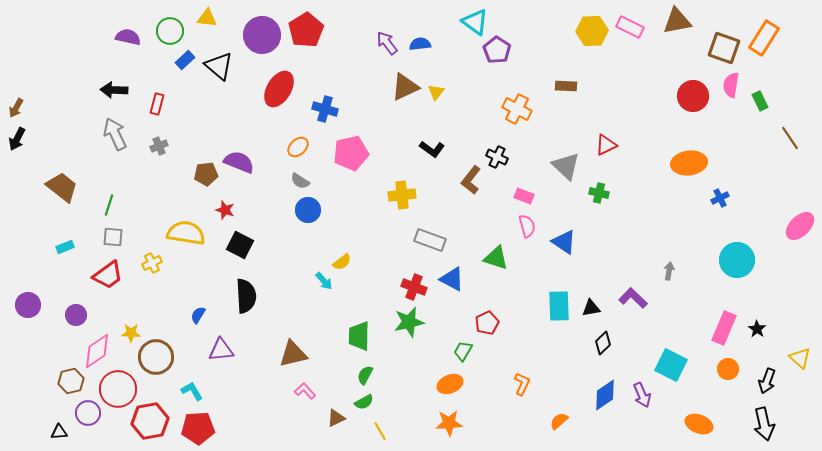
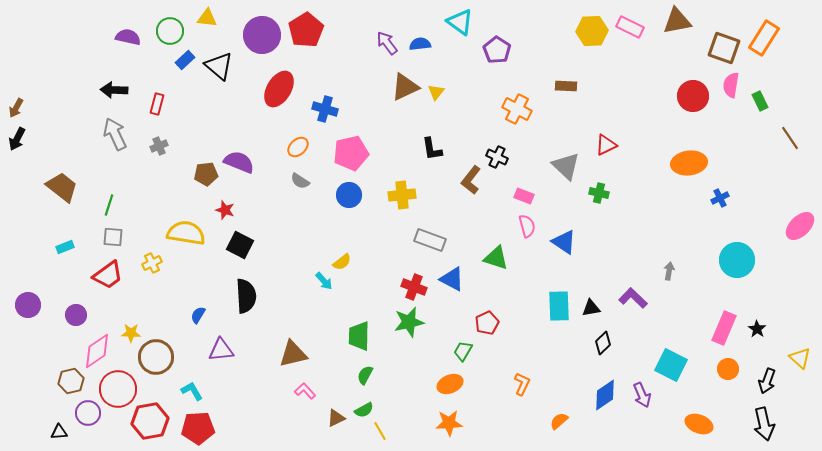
cyan triangle at (475, 22): moved 15 px left
black L-shape at (432, 149): rotated 45 degrees clockwise
blue circle at (308, 210): moved 41 px right, 15 px up
green semicircle at (364, 402): moved 8 px down
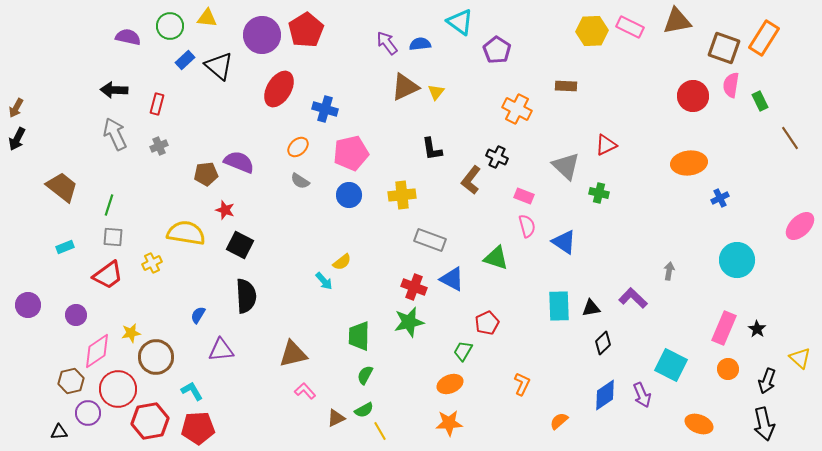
green circle at (170, 31): moved 5 px up
yellow star at (131, 333): rotated 12 degrees counterclockwise
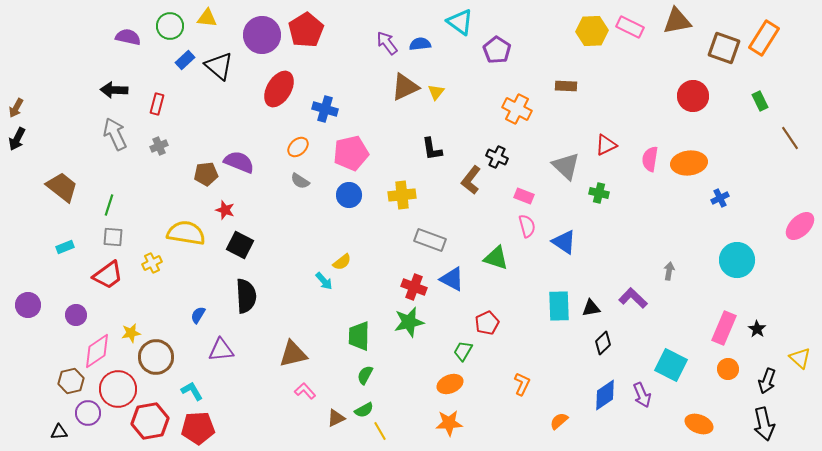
pink semicircle at (731, 85): moved 81 px left, 74 px down
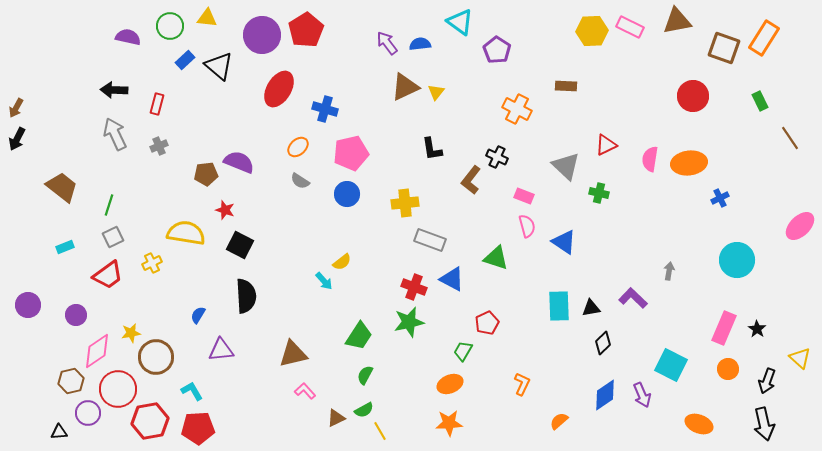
blue circle at (349, 195): moved 2 px left, 1 px up
yellow cross at (402, 195): moved 3 px right, 8 px down
gray square at (113, 237): rotated 30 degrees counterclockwise
green trapezoid at (359, 336): rotated 148 degrees counterclockwise
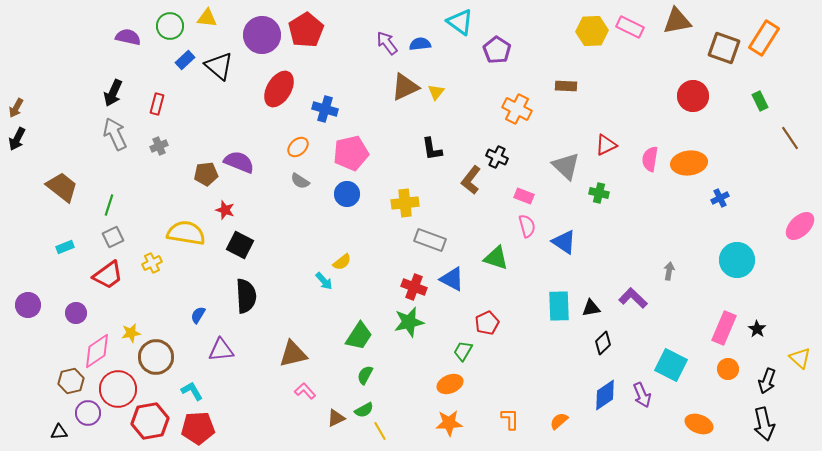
black arrow at (114, 90): moved 1 px left, 3 px down; rotated 68 degrees counterclockwise
purple circle at (76, 315): moved 2 px up
orange L-shape at (522, 384): moved 12 px left, 35 px down; rotated 25 degrees counterclockwise
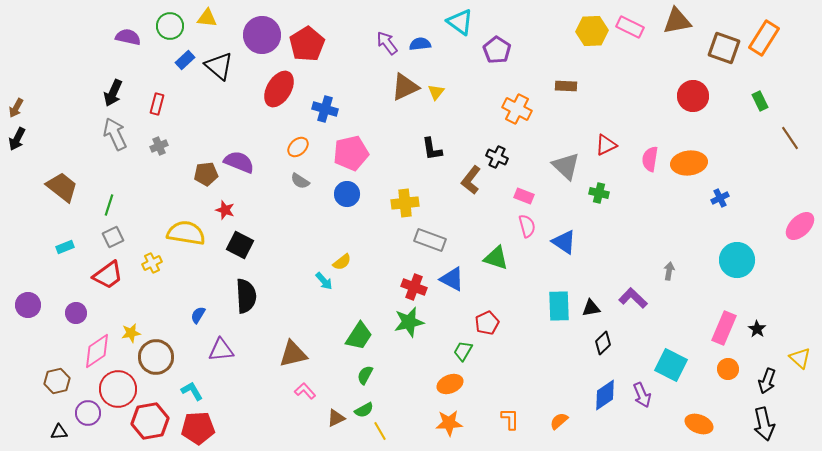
red pentagon at (306, 30): moved 1 px right, 14 px down
brown hexagon at (71, 381): moved 14 px left
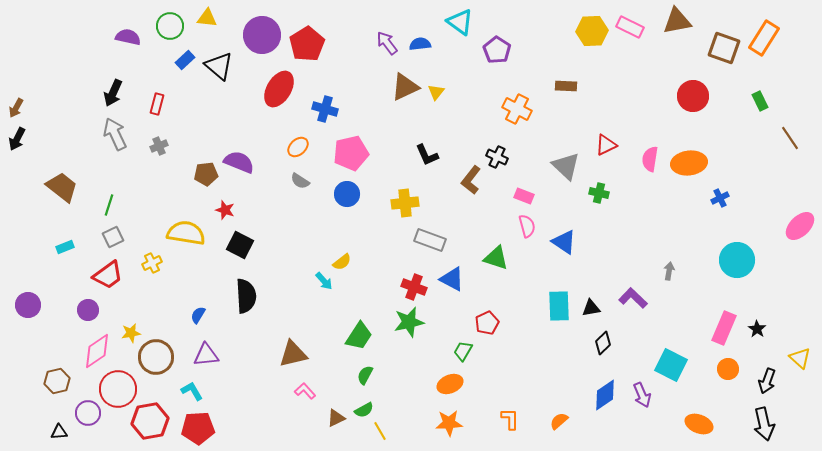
black L-shape at (432, 149): moved 5 px left, 6 px down; rotated 15 degrees counterclockwise
purple circle at (76, 313): moved 12 px right, 3 px up
purple triangle at (221, 350): moved 15 px left, 5 px down
